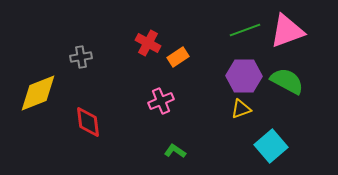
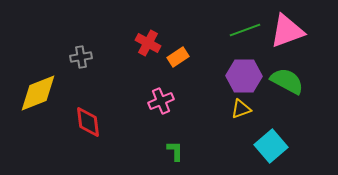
green L-shape: rotated 55 degrees clockwise
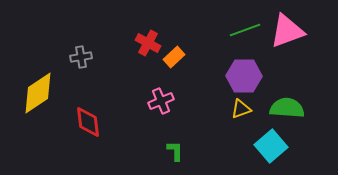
orange rectangle: moved 4 px left; rotated 10 degrees counterclockwise
green semicircle: moved 27 px down; rotated 24 degrees counterclockwise
yellow diamond: rotated 12 degrees counterclockwise
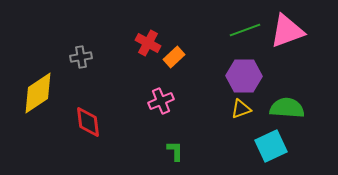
cyan square: rotated 16 degrees clockwise
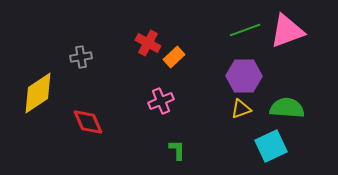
red diamond: rotated 16 degrees counterclockwise
green L-shape: moved 2 px right, 1 px up
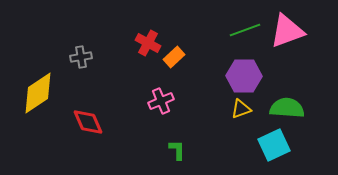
cyan square: moved 3 px right, 1 px up
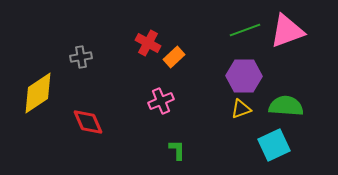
green semicircle: moved 1 px left, 2 px up
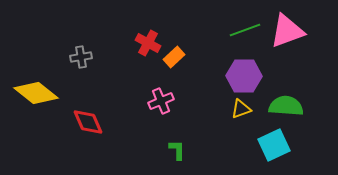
yellow diamond: moved 2 px left; rotated 72 degrees clockwise
